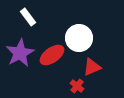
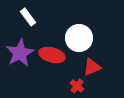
red ellipse: rotated 50 degrees clockwise
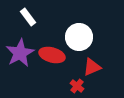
white circle: moved 1 px up
